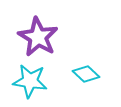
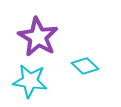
cyan diamond: moved 1 px left, 8 px up
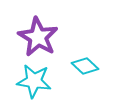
cyan star: moved 4 px right
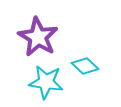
cyan star: moved 12 px right, 1 px down
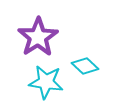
purple star: rotated 9 degrees clockwise
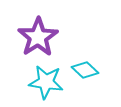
cyan diamond: moved 4 px down
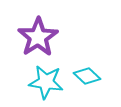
cyan diamond: moved 2 px right, 6 px down
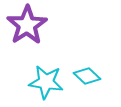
purple star: moved 11 px left, 12 px up
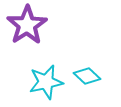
cyan star: rotated 20 degrees counterclockwise
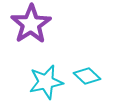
purple star: moved 4 px right, 1 px up
